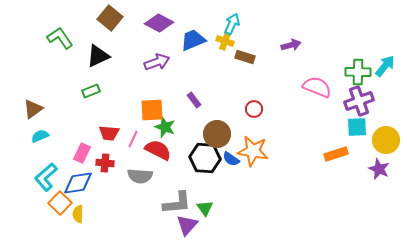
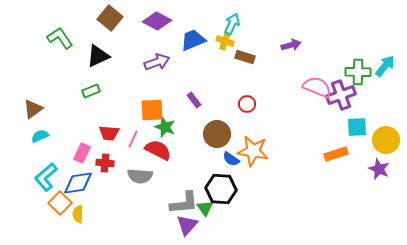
purple diamond at (159, 23): moved 2 px left, 2 px up
purple cross at (359, 101): moved 18 px left, 6 px up
red circle at (254, 109): moved 7 px left, 5 px up
black hexagon at (205, 158): moved 16 px right, 31 px down
gray L-shape at (177, 203): moved 7 px right
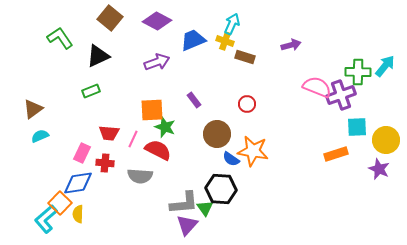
cyan L-shape at (46, 177): moved 42 px down
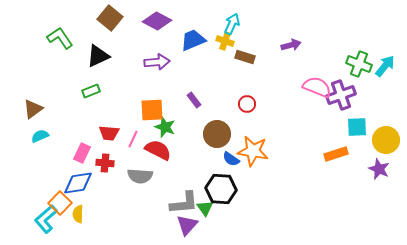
purple arrow at (157, 62): rotated 15 degrees clockwise
green cross at (358, 72): moved 1 px right, 8 px up; rotated 20 degrees clockwise
